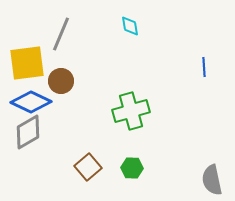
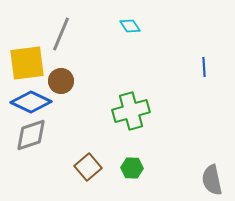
cyan diamond: rotated 25 degrees counterclockwise
gray diamond: moved 3 px right, 3 px down; rotated 12 degrees clockwise
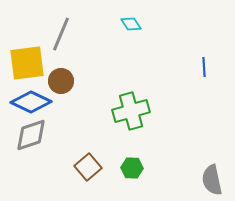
cyan diamond: moved 1 px right, 2 px up
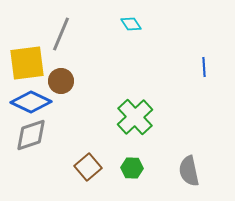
green cross: moved 4 px right, 6 px down; rotated 27 degrees counterclockwise
gray semicircle: moved 23 px left, 9 px up
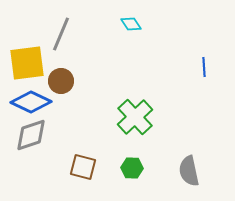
brown square: moved 5 px left; rotated 36 degrees counterclockwise
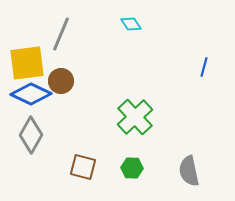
blue line: rotated 18 degrees clockwise
blue diamond: moved 8 px up
gray diamond: rotated 42 degrees counterclockwise
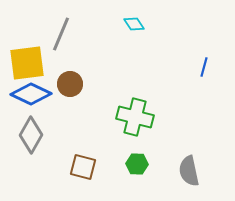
cyan diamond: moved 3 px right
brown circle: moved 9 px right, 3 px down
green cross: rotated 33 degrees counterclockwise
green hexagon: moved 5 px right, 4 px up
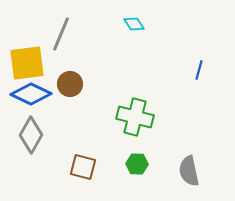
blue line: moved 5 px left, 3 px down
